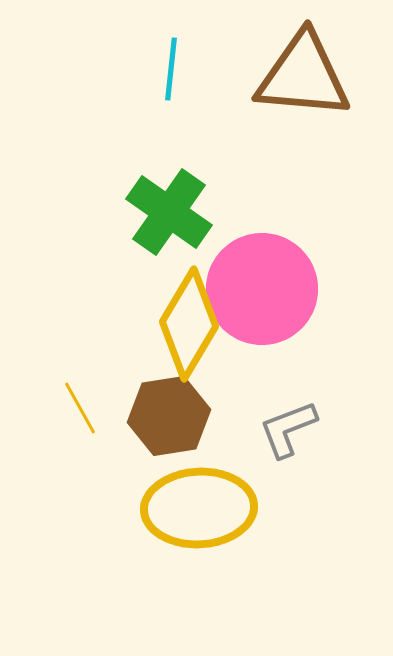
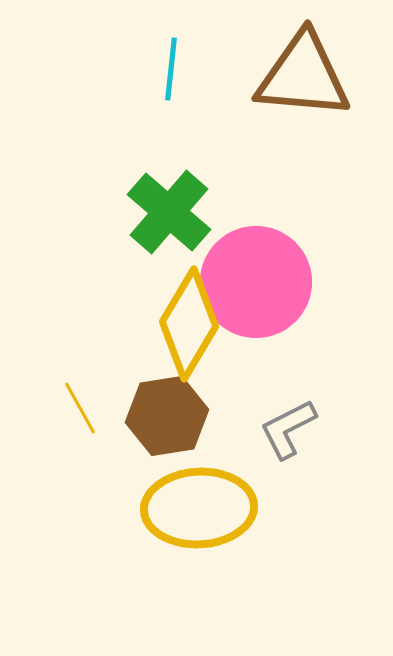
green cross: rotated 6 degrees clockwise
pink circle: moved 6 px left, 7 px up
brown hexagon: moved 2 px left
gray L-shape: rotated 6 degrees counterclockwise
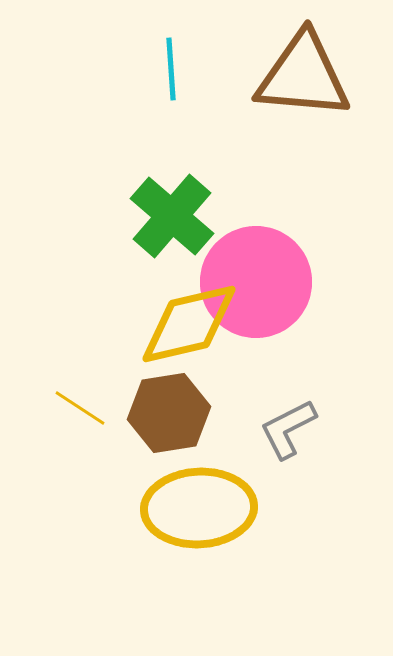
cyan line: rotated 10 degrees counterclockwise
green cross: moved 3 px right, 4 px down
yellow diamond: rotated 46 degrees clockwise
yellow line: rotated 28 degrees counterclockwise
brown hexagon: moved 2 px right, 3 px up
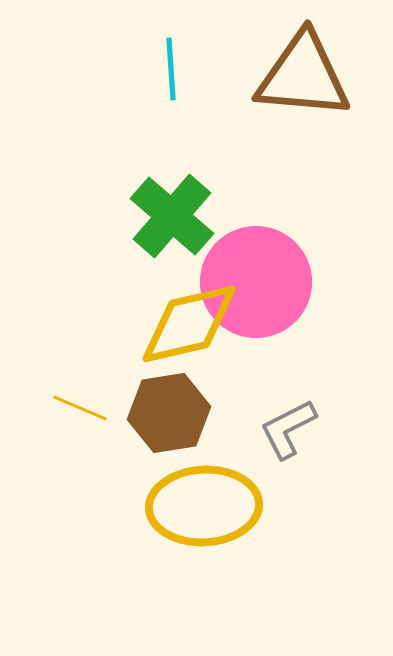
yellow line: rotated 10 degrees counterclockwise
yellow ellipse: moved 5 px right, 2 px up
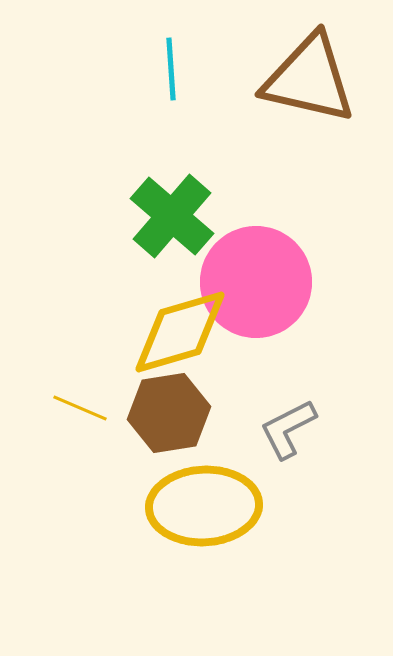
brown triangle: moved 6 px right, 3 px down; rotated 8 degrees clockwise
yellow diamond: moved 9 px left, 8 px down; rotated 3 degrees counterclockwise
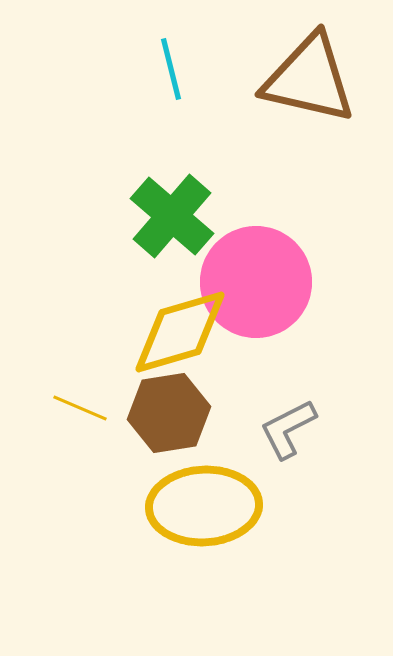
cyan line: rotated 10 degrees counterclockwise
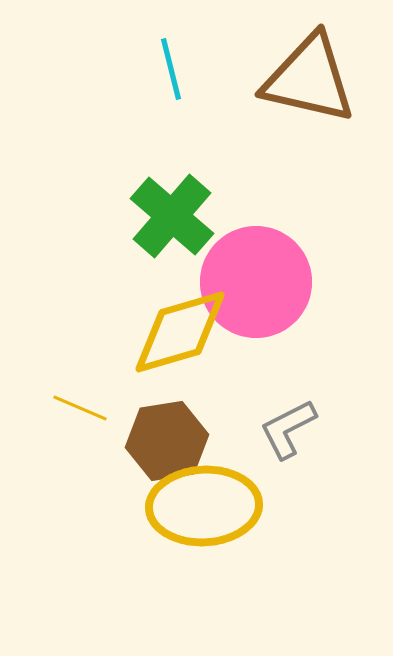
brown hexagon: moved 2 px left, 28 px down
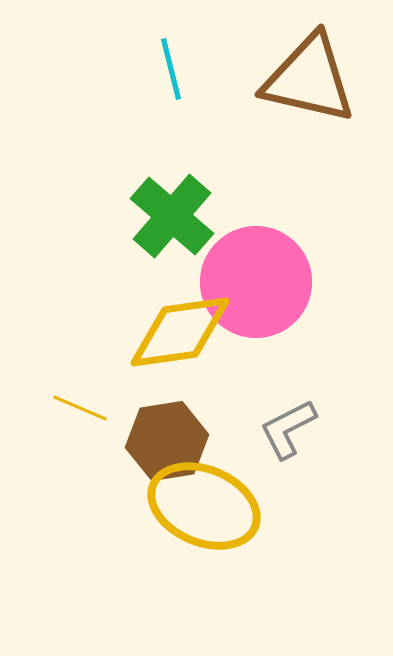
yellow diamond: rotated 8 degrees clockwise
yellow ellipse: rotated 26 degrees clockwise
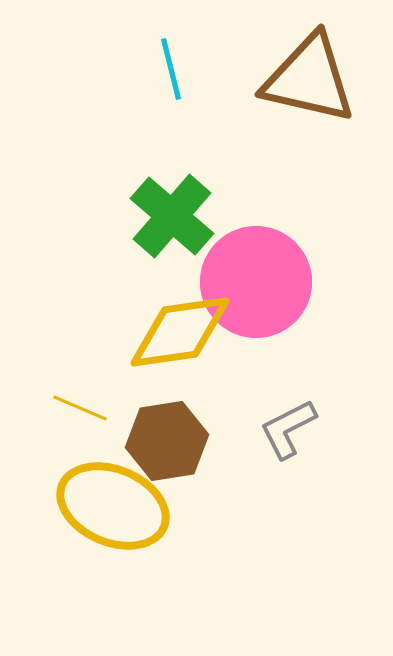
yellow ellipse: moved 91 px left
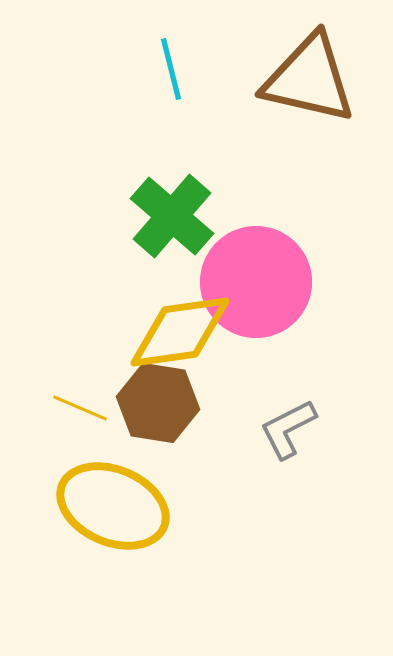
brown hexagon: moved 9 px left, 38 px up; rotated 18 degrees clockwise
